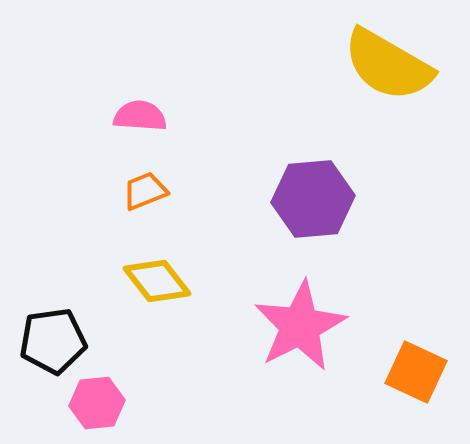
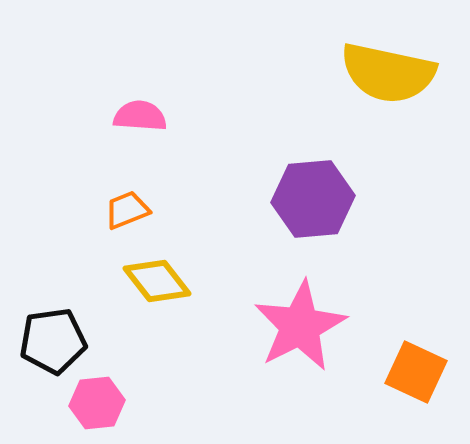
yellow semicircle: moved 8 px down; rotated 18 degrees counterclockwise
orange trapezoid: moved 18 px left, 19 px down
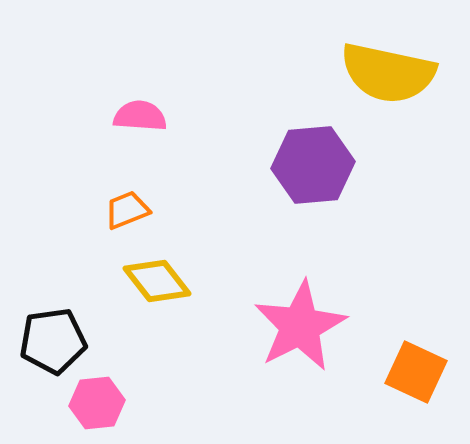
purple hexagon: moved 34 px up
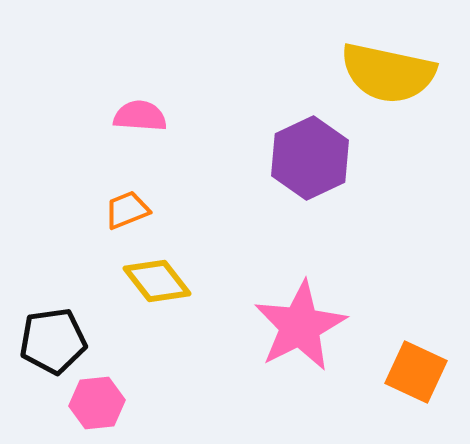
purple hexagon: moved 3 px left, 7 px up; rotated 20 degrees counterclockwise
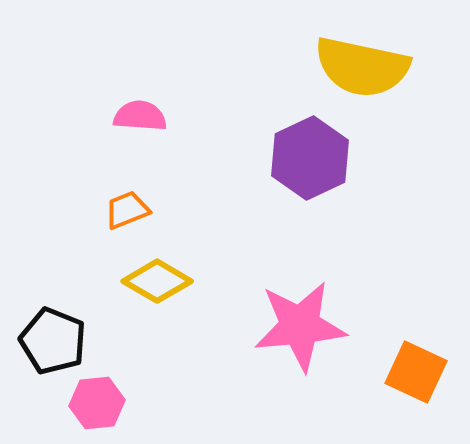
yellow semicircle: moved 26 px left, 6 px up
yellow diamond: rotated 22 degrees counterclockwise
pink star: rotated 22 degrees clockwise
black pentagon: rotated 30 degrees clockwise
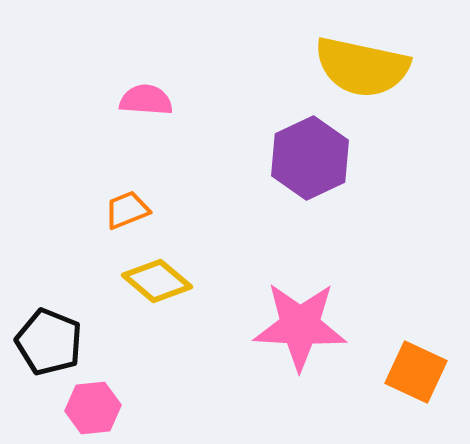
pink semicircle: moved 6 px right, 16 px up
yellow diamond: rotated 10 degrees clockwise
pink star: rotated 8 degrees clockwise
black pentagon: moved 4 px left, 1 px down
pink hexagon: moved 4 px left, 5 px down
